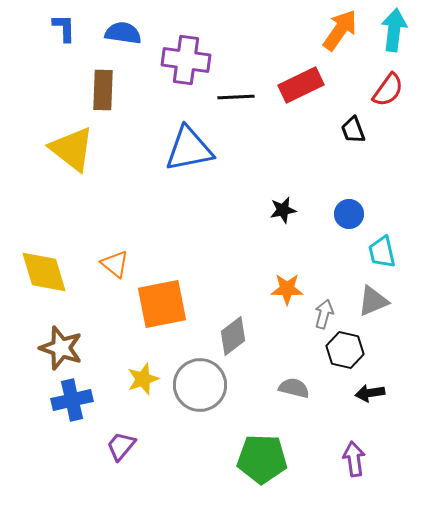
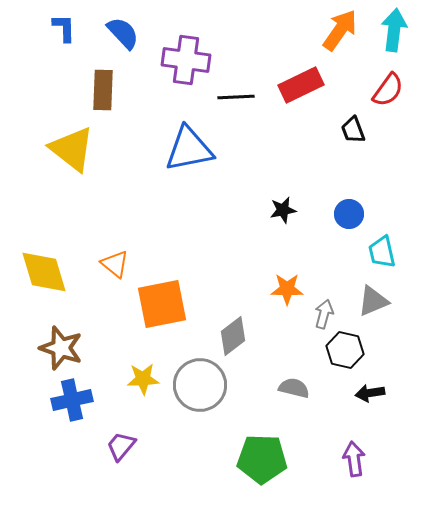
blue semicircle: rotated 39 degrees clockwise
yellow star: rotated 16 degrees clockwise
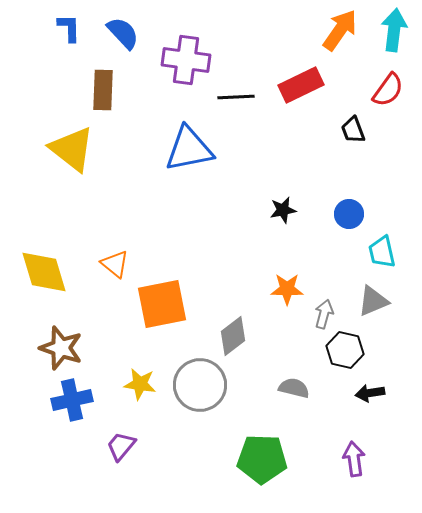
blue L-shape: moved 5 px right
yellow star: moved 3 px left, 5 px down; rotated 12 degrees clockwise
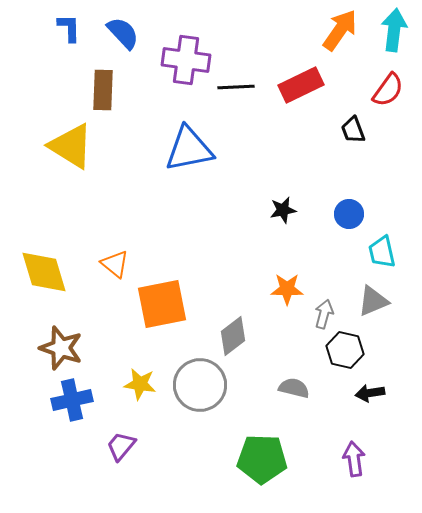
black line: moved 10 px up
yellow triangle: moved 1 px left, 3 px up; rotated 6 degrees counterclockwise
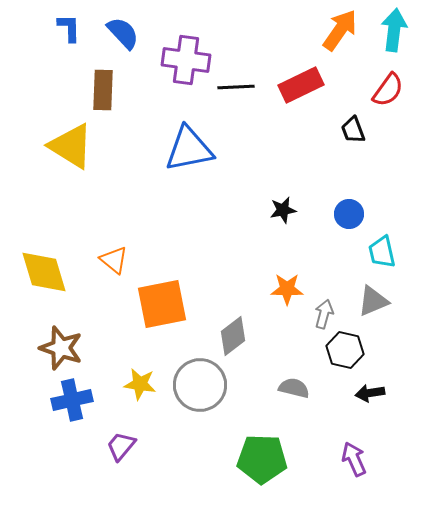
orange triangle: moved 1 px left, 4 px up
purple arrow: rotated 16 degrees counterclockwise
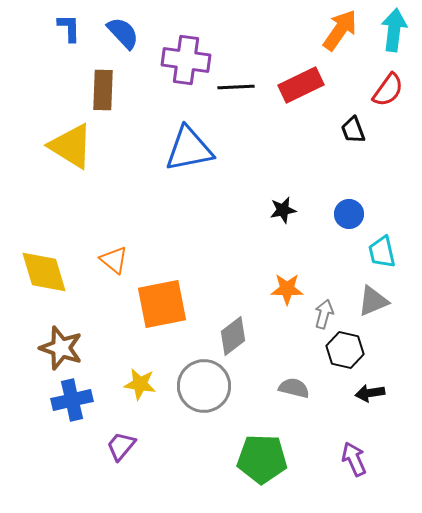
gray circle: moved 4 px right, 1 px down
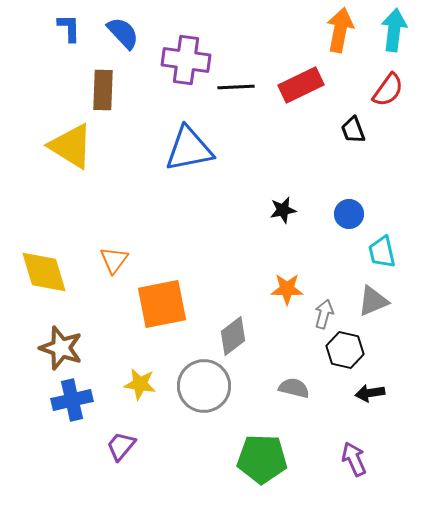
orange arrow: rotated 24 degrees counterclockwise
orange triangle: rotated 28 degrees clockwise
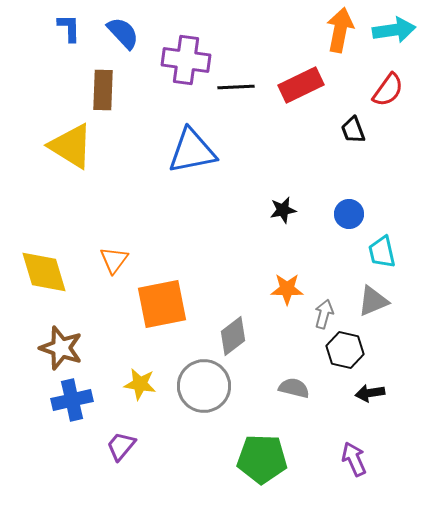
cyan arrow: rotated 75 degrees clockwise
blue triangle: moved 3 px right, 2 px down
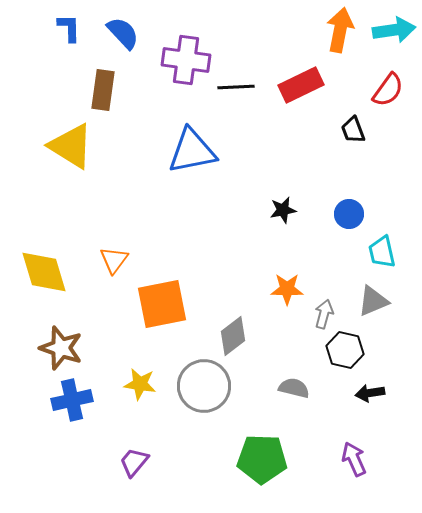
brown rectangle: rotated 6 degrees clockwise
purple trapezoid: moved 13 px right, 16 px down
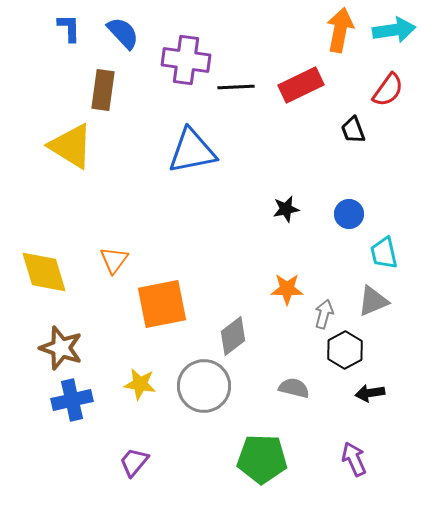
black star: moved 3 px right, 1 px up
cyan trapezoid: moved 2 px right, 1 px down
black hexagon: rotated 18 degrees clockwise
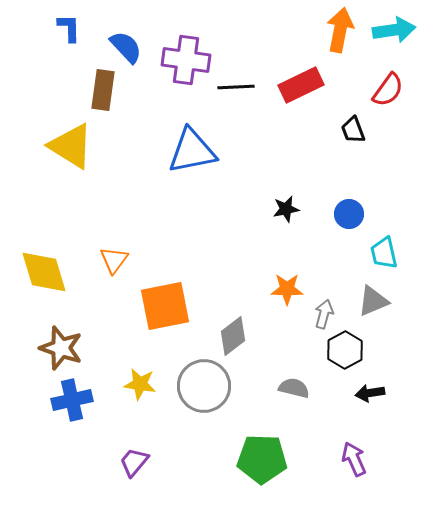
blue semicircle: moved 3 px right, 14 px down
orange square: moved 3 px right, 2 px down
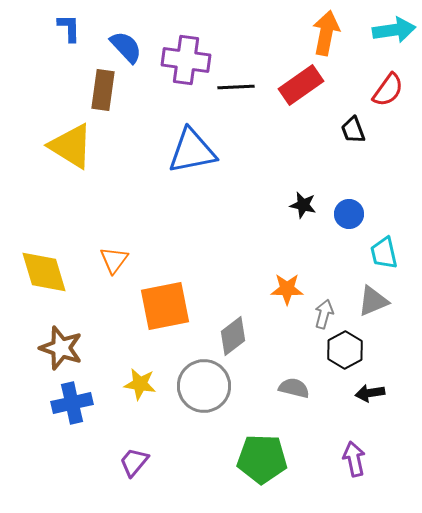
orange arrow: moved 14 px left, 3 px down
red rectangle: rotated 9 degrees counterclockwise
black star: moved 17 px right, 4 px up; rotated 24 degrees clockwise
blue cross: moved 3 px down
purple arrow: rotated 12 degrees clockwise
